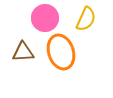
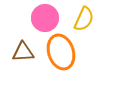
yellow semicircle: moved 2 px left
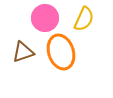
brown triangle: rotated 15 degrees counterclockwise
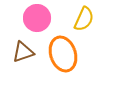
pink circle: moved 8 px left
orange ellipse: moved 2 px right, 2 px down
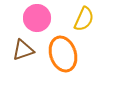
brown triangle: moved 2 px up
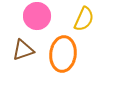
pink circle: moved 2 px up
orange ellipse: rotated 24 degrees clockwise
